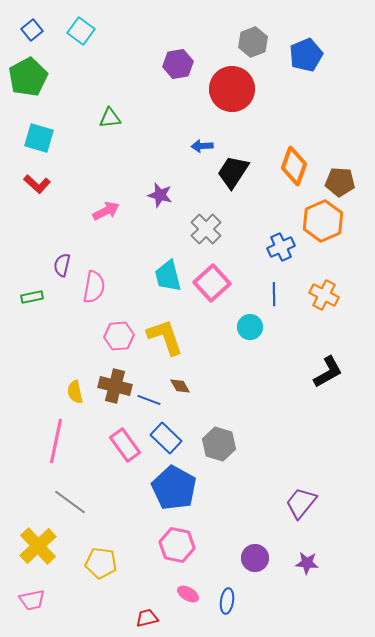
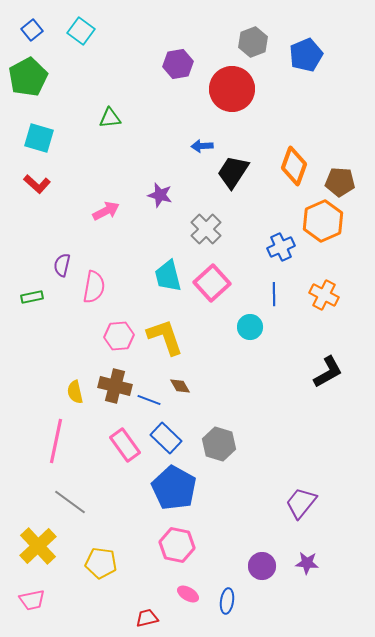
purple circle at (255, 558): moved 7 px right, 8 px down
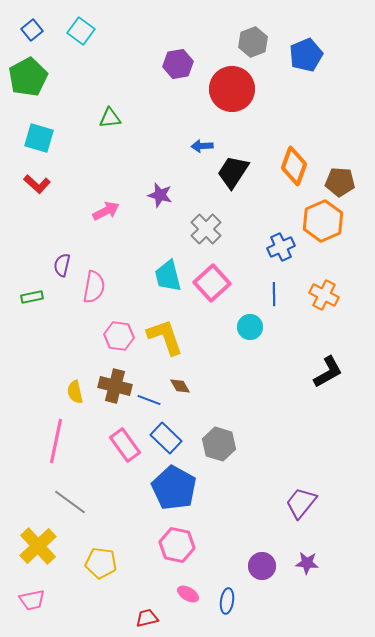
pink hexagon at (119, 336): rotated 12 degrees clockwise
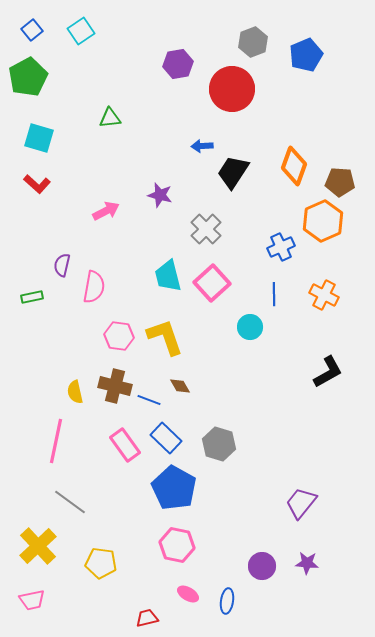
cyan square at (81, 31): rotated 20 degrees clockwise
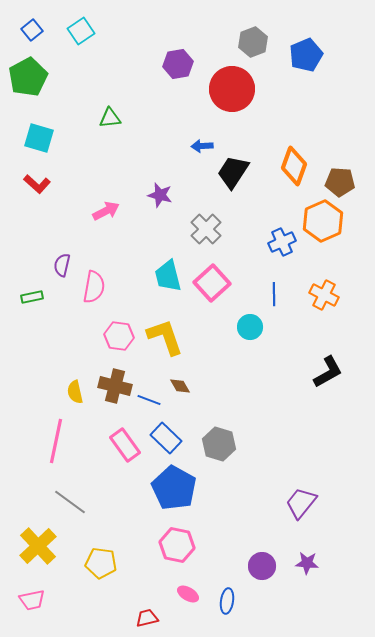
blue cross at (281, 247): moved 1 px right, 5 px up
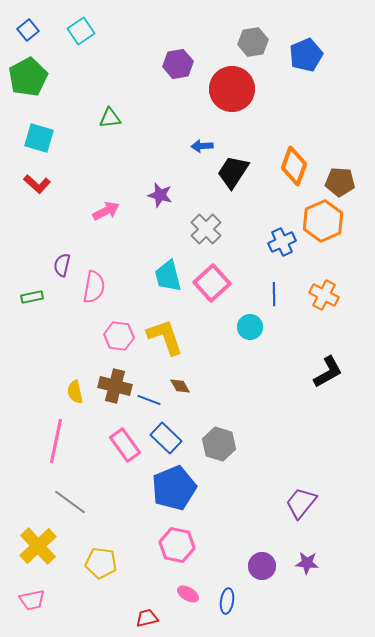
blue square at (32, 30): moved 4 px left
gray hexagon at (253, 42): rotated 12 degrees clockwise
blue pentagon at (174, 488): rotated 21 degrees clockwise
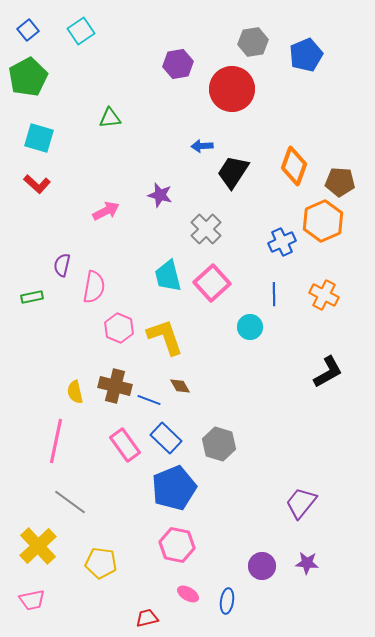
pink hexagon at (119, 336): moved 8 px up; rotated 16 degrees clockwise
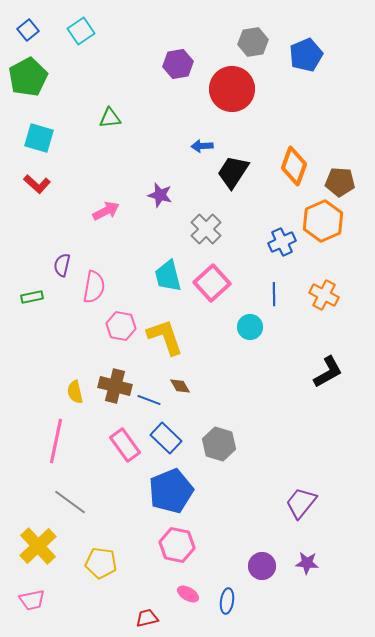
pink hexagon at (119, 328): moved 2 px right, 2 px up; rotated 12 degrees counterclockwise
blue pentagon at (174, 488): moved 3 px left, 3 px down
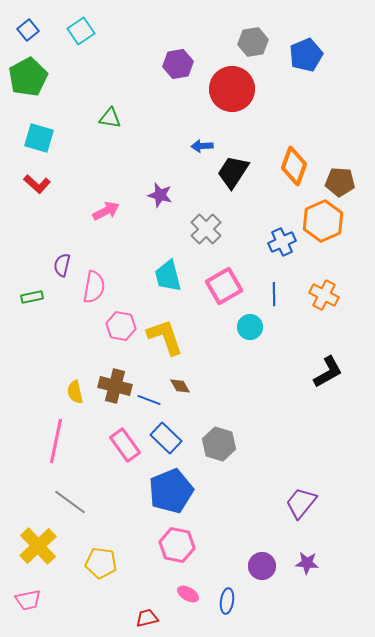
green triangle at (110, 118): rotated 15 degrees clockwise
pink square at (212, 283): moved 12 px right, 3 px down; rotated 12 degrees clockwise
pink trapezoid at (32, 600): moved 4 px left
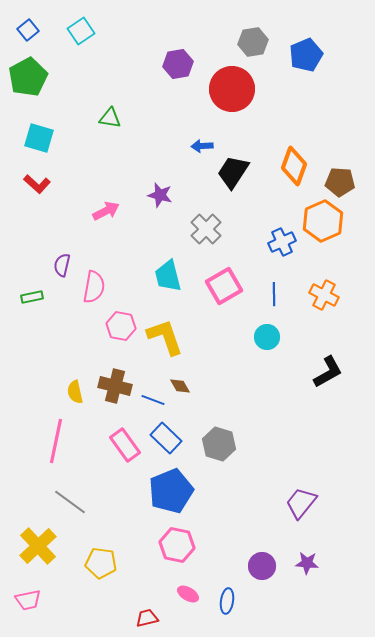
cyan circle at (250, 327): moved 17 px right, 10 px down
blue line at (149, 400): moved 4 px right
